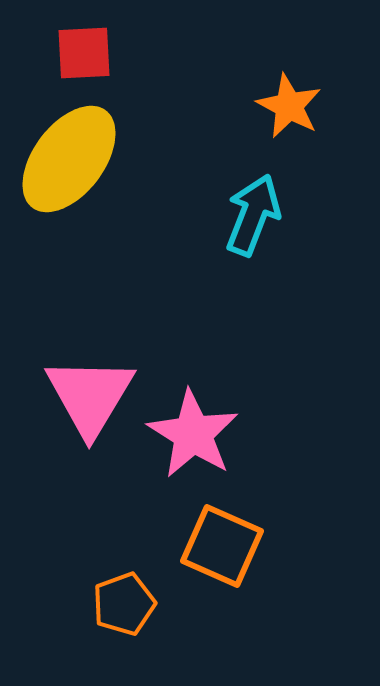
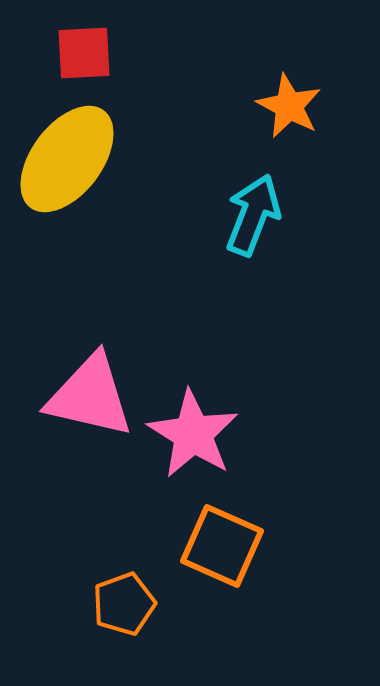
yellow ellipse: moved 2 px left
pink triangle: rotated 48 degrees counterclockwise
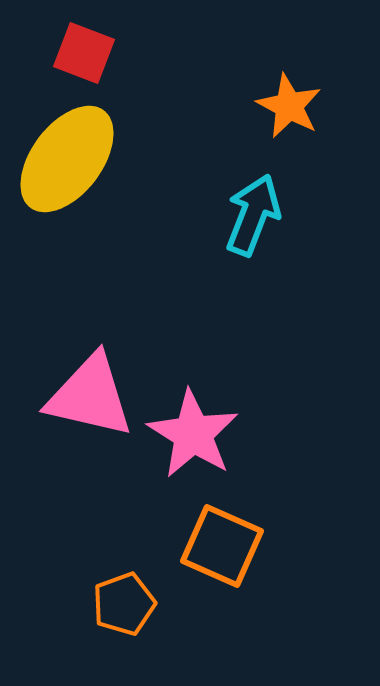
red square: rotated 24 degrees clockwise
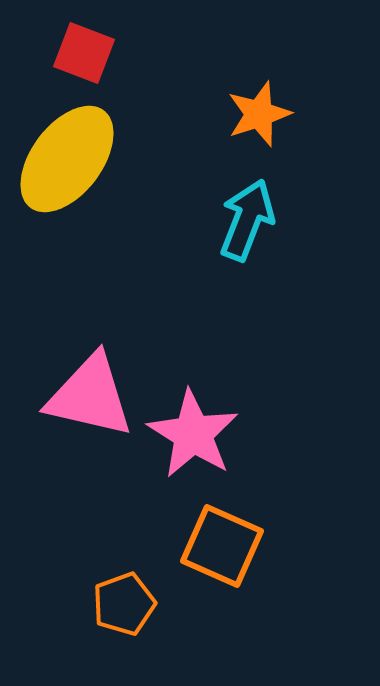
orange star: moved 30 px left, 8 px down; rotated 26 degrees clockwise
cyan arrow: moved 6 px left, 5 px down
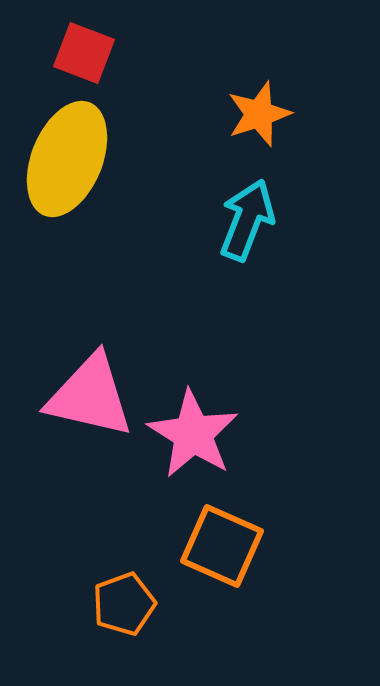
yellow ellipse: rotated 15 degrees counterclockwise
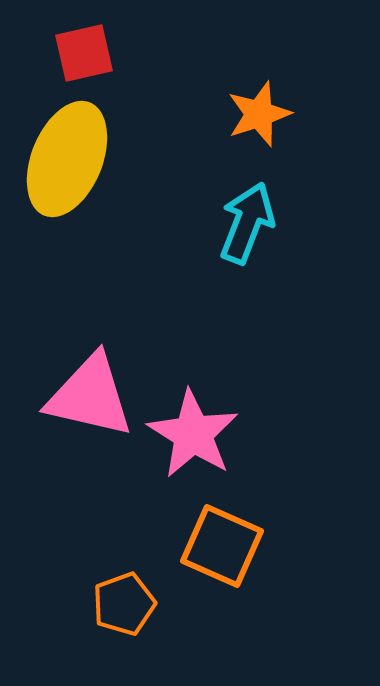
red square: rotated 34 degrees counterclockwise
cyan arrow: moved 3 px down
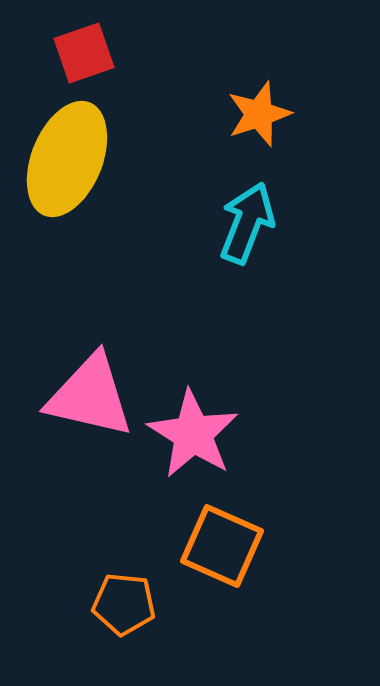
red square: rotated 6 degrees counterclockwise
orange pentagon: rotated 26 degrees clockwise
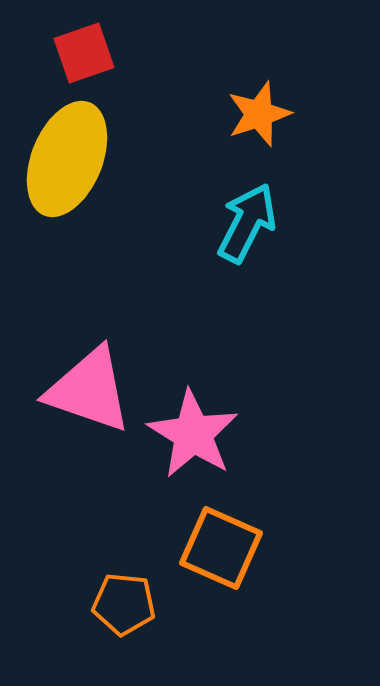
cyan arrow: rotated 6 degrees clockwise
pink triangle: moved 1 px left, 6 px up; rotated 6 degrees clockwise
orange square: moved 1 px left, 2 px down
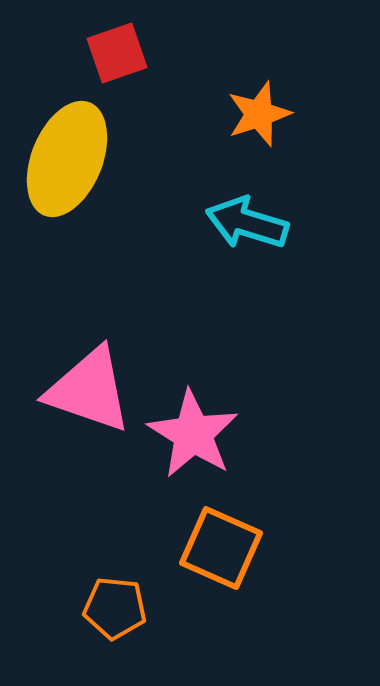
red square: moved 33 px right
cyan arrow: rotated 100 degrees counterclockwise
orange pentagon: moved 9 px left, 4 px down
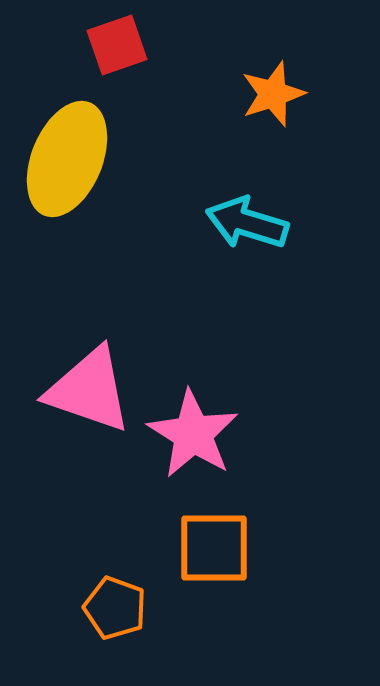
red square: moved 8 px up
orange star: moved 14 px right, 20 px up
orange square: moved 7 px left; rotated 24 degrees counterclockwise
orange pentagon: rotated 14 degrees clockwise
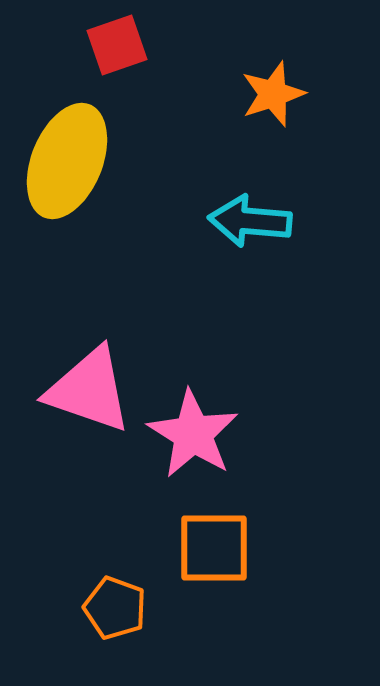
yellow ellipse: moved 2 px down
cyan arrow: moved 3 px right, 2 px up; rotated 12 degrees counterclockwise
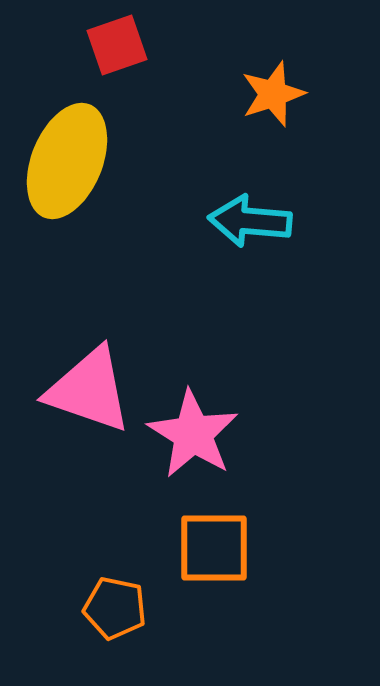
orange pentagon: rotated 8 degrees counterclockwise
